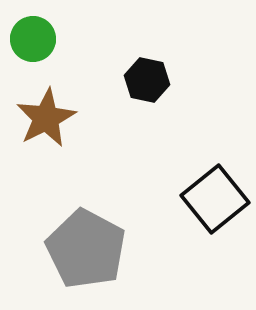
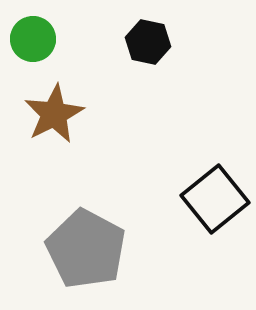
black hexagon: moved 1 px right, 38 px up
brown star: moved 8 px right, 4 px up
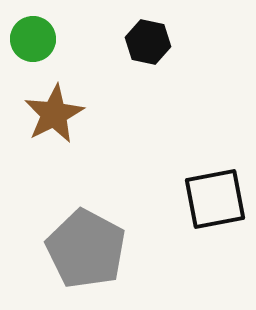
black square: rotated 28 degrees clockwise
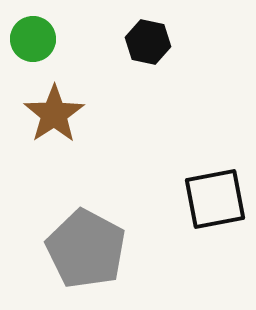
brown star: rotated 6 degrees counterclockwise
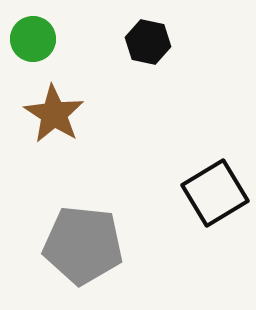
brown star: rotated 6 degrees counterclockwise
black square: moved 6 px up; rotated 20 degrees counterclockwise
gray pentagon: moved 3 px left, 4 px up; rotated 22 degrees counterclockwise
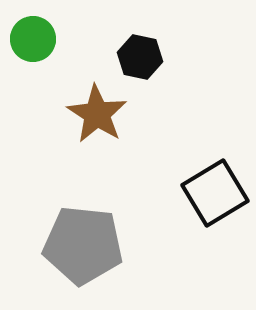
black hexagon: moved 8 px left, 15 px down
brown star: moved 43 px right
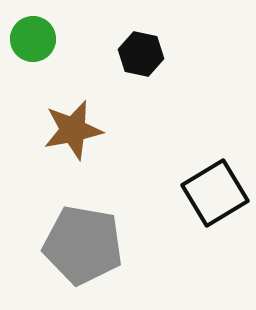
black hexagon: moved 1 px right, 3 px up
brown star: moved 24 px left, 16 px down; rotated 28 degrees clockwise
gray pentagon: rotated 4 degrees clockwise
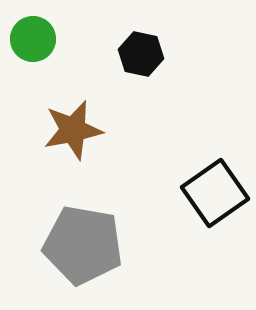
black square: rotated 4 degrees counterclockwise
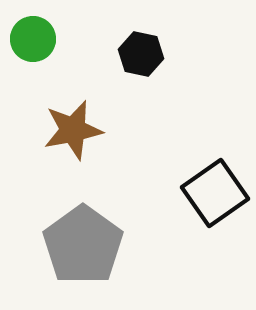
gray pentagon: rotated 26 degrees clockwise
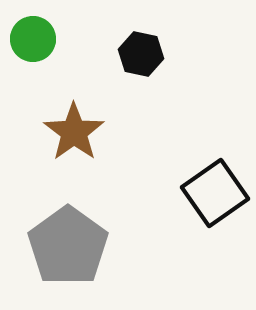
brown star: moved 1 px right, 2 px down; rotated 24 degrees counterclockwise
gray pentagon: moved 15 px left, 1 px down
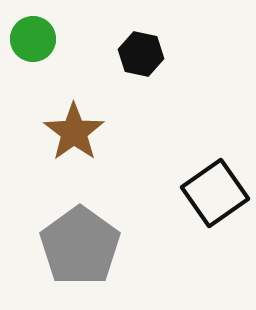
gray pentagon: moved 12 px right
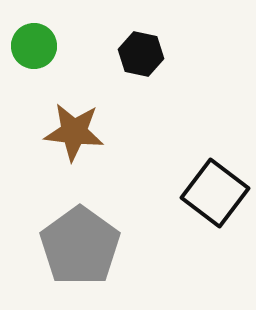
green circle: moved 1 px right, 7 px down
brown star: rotated 30 degrees counterclockwise
black square: rotated 18 degrees counterclockwise
